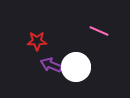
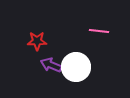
pink line: rotated 18 degrees counterclockwise
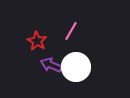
pink line: moved 28 px left; rotated 66 degrees counterclockwise
red star: rotated 30 degrees clockwise
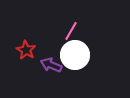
red star: moved 11 px left, 9 px down
white circle: moved 1 px left, 12 px up
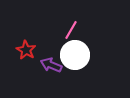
pink line: moved 1 px up
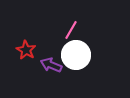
white circle: moved 1 px right
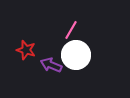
red star: rotated 12 degrees counterclockwise
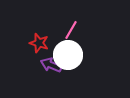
red star: moved 13 px right, 7 px up
white circle: moved 8 px left
